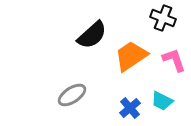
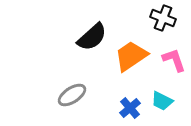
black semicircle: moved 2 px down
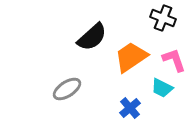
orange trapezoid: moved 1 px down
gray ellipse: moved 5 px left, 6 px up
cyan trapezoid: moved 13 px up
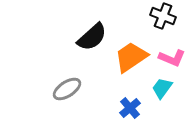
black cross: moved 2 px up
pink L-shape: moved 2 px left, 2 px up; rotated 132 degrees clockwise
cyan trapezoid: rotated 100 degrees clockwise
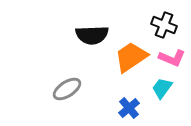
black cross: moved 1 px right, 9 px down
black semicircle: moved 2 px up; rotated 40 degrees clockwise
blue cross: moved 1 px left
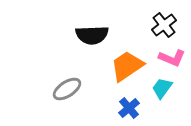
black cross: rotated 30 degrees clockwise
orange trapezoid: moved 4 px left, 9 px down
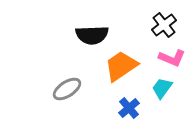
orange trapezoid: moved 6 px left
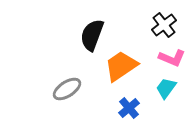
black semicircle: rotated 112 degrees clockwise
cyan trapezoid: moved 4 px right
